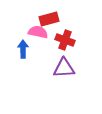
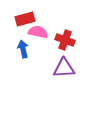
red rectangle: moved 24 px left
blue arrow: rotated 12 degrees counterclockwise
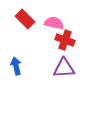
red rectangle: rotated 60 degrees clockwise
pink semicircle: moved 16 px right, 9 px up
blue arrow: moved 7 px left, 17 px down
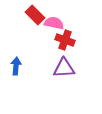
red rectangle: moved 10 px right, 4 px up
blue arrow: rotated 18 degrees clockwise
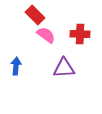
pink semicircle: moved 8 px left, 12 px down; rotated 24 degrees clockwise
red cross: moved 15 px right, 6 px up; rotated 18 degrees counterclockwise
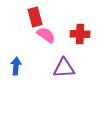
red rectangle: moved 2 px down; rotated 30 degrees clockwise
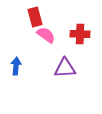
purple triangle: moved 1 px right
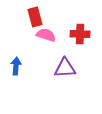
pink semicircle: rotated 18 degrees counterclockwise
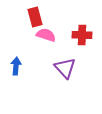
red cross: moved 2 px right, 1 px down
purple triangle: rotated 50 degrees clockwise
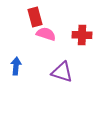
pink semicircle: moved 1 px up
purple triangle: moved 3 px left, 4 px down; rotated 30 degrees counterclockwise
